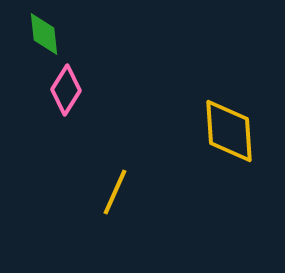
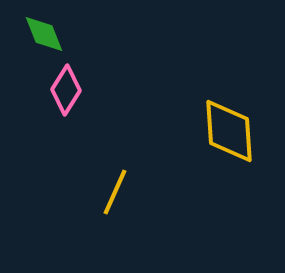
green diamond: rotated 15 degrees counterclockwise
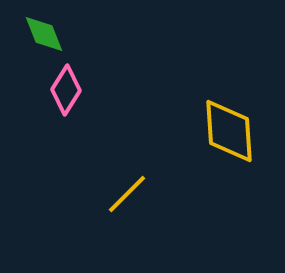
yellow line: moved 12 px right, 2 px down; rotated 21 degrees clockwise
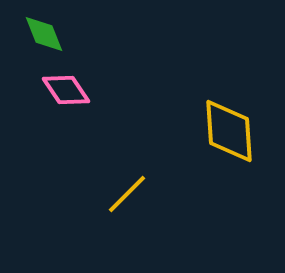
pink diamond: rotated 66 degrees counterclockwise
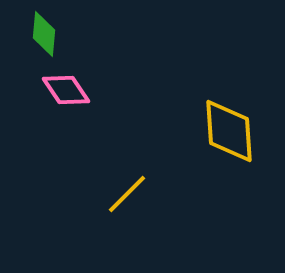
green diamond: rotated 27 degrees clockwise
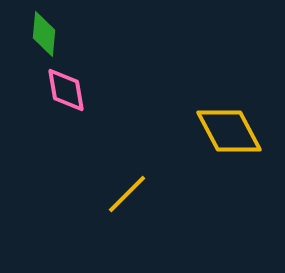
pink diamond: rotated 24 degrees clockwise
yellow diamond: rotated 24 degrees counterclockwise
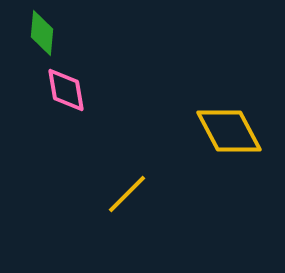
green diamond: moved 2 px left, 1 px up
